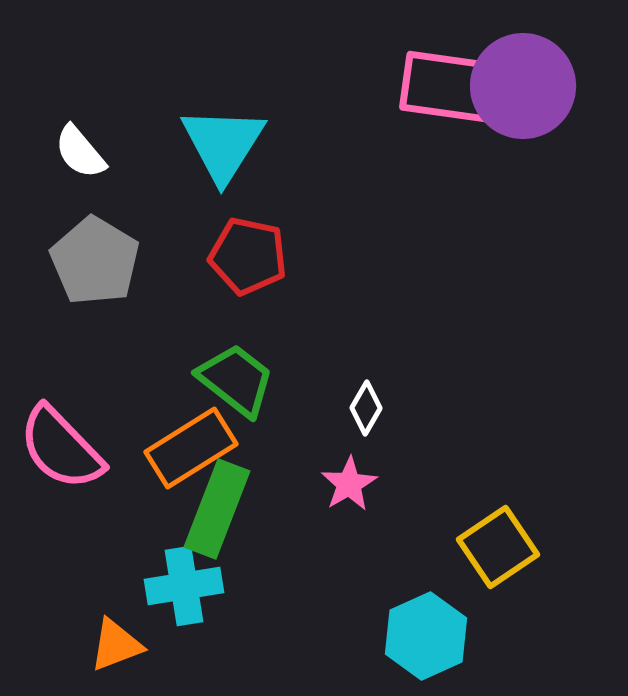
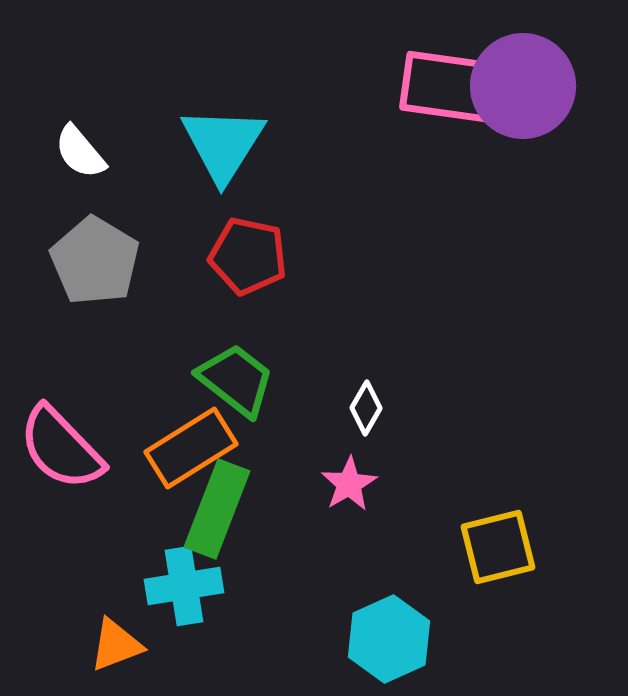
yellow square: rotated 20 degrees clockwise
cyan hexagon: moved 37 px left, 3 px down
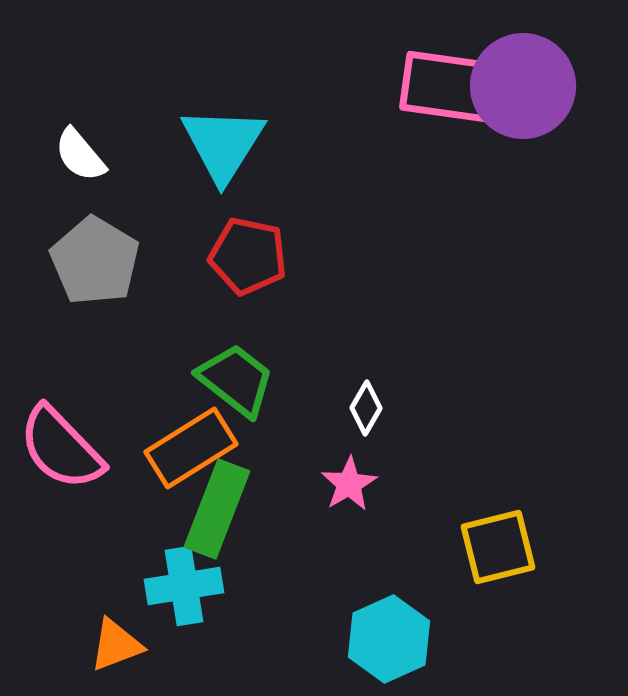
white semicircle: moved 3 px down
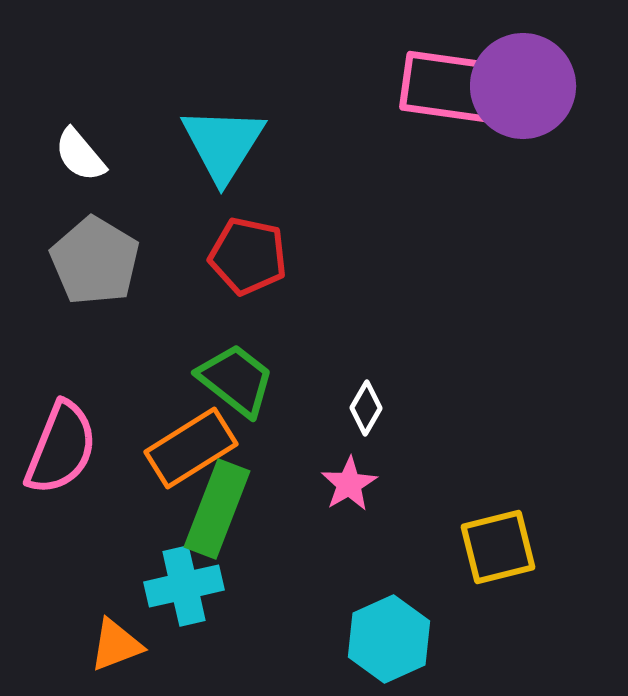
pink semicircle: rotated 114 degrees counterclockwise
cyan cross: rotated 4 degrees counterclockwise
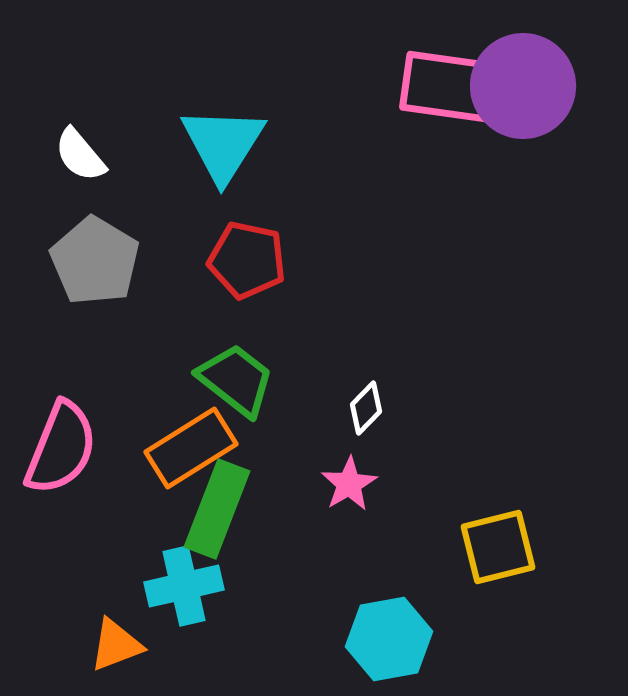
red pentagon: moved 1 px left, 4 px down
white diamond: rotated 14 degrees clockwise
cyan hexagon: rotated 14 degrees clockwise
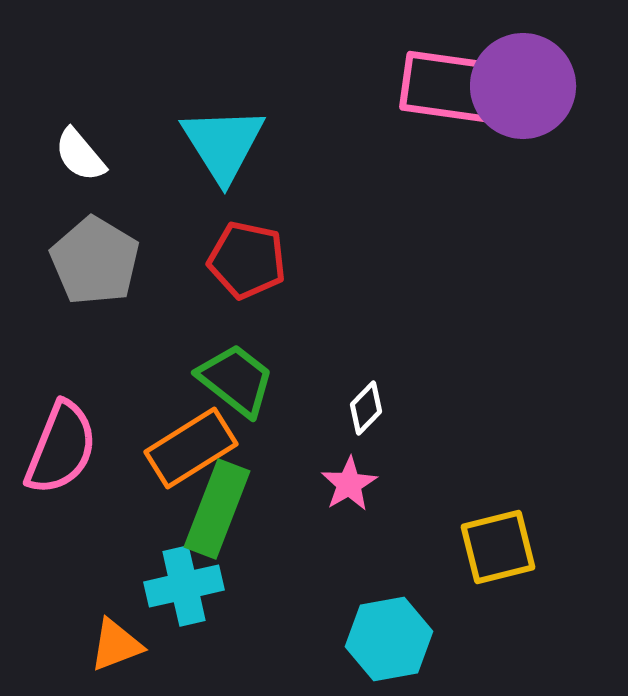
cyan triangle: rotated 4 degrees counterclockwise
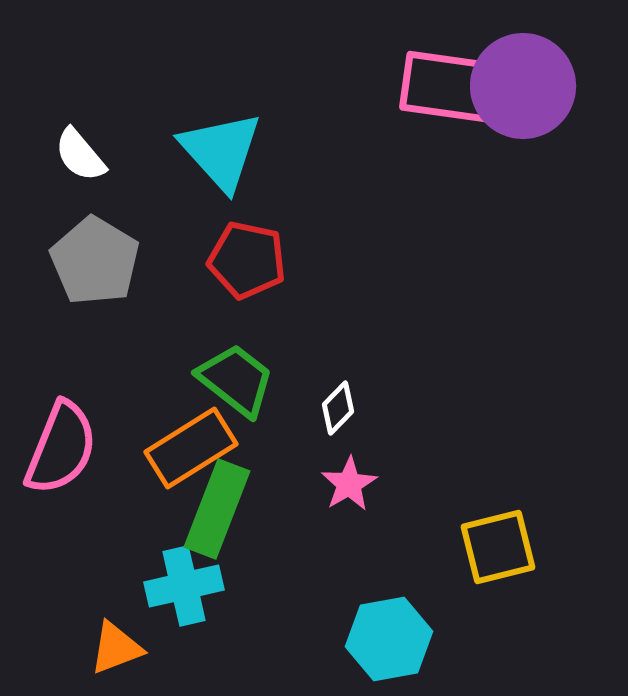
cyan triangle: moved 2 px left, 7 px down; rotated 10 degrees counterclockwise
white diamond: moved 28 px left
orange triangle: moved 3 px down
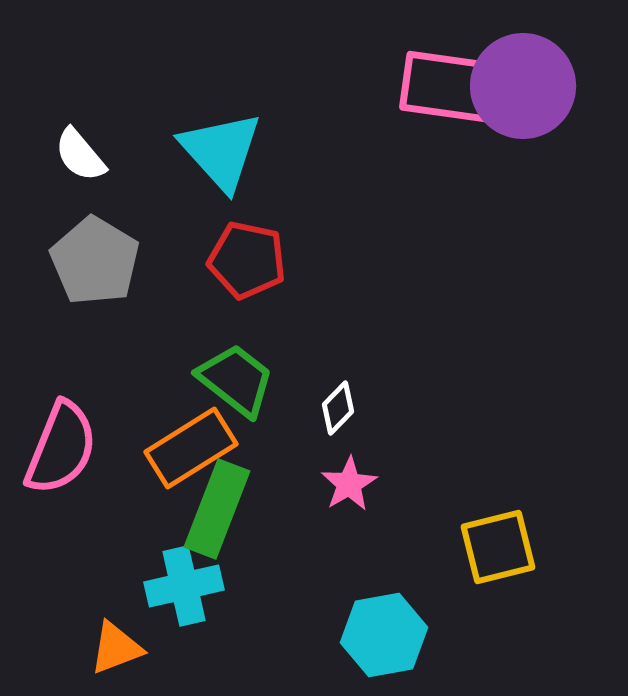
cyan hexagon: moved 5 px left, 4 px up
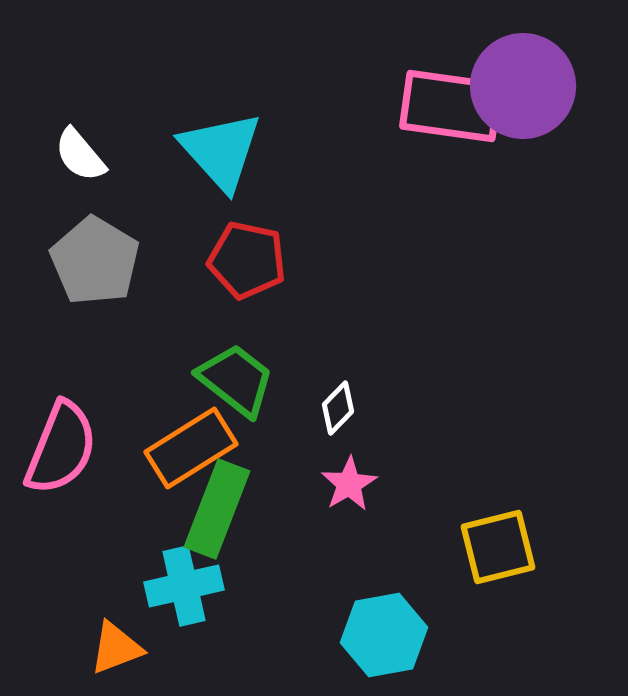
pink rectangle: moved 19 px down
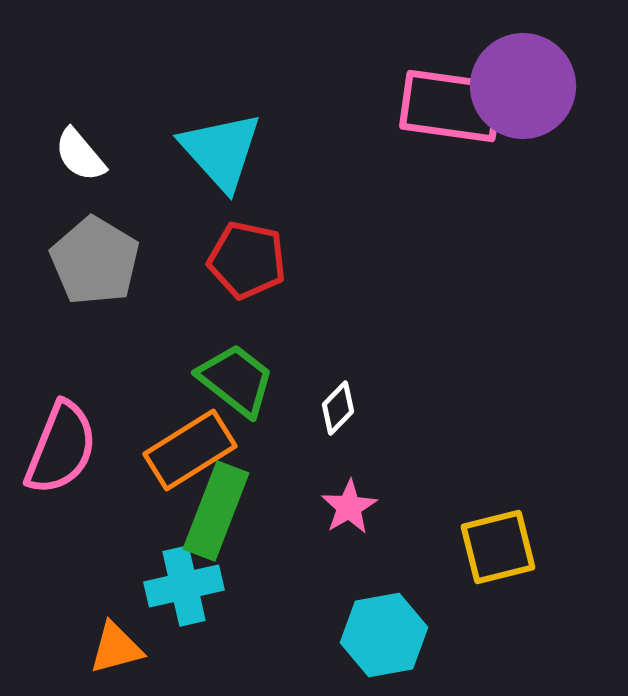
orange rectangle: moved 1 px left, 2 px down
pink star: moved 23 px down
green rectangle: moved 1 px left, 2 px down
orange triangle: rotated 6 degrees clockwise
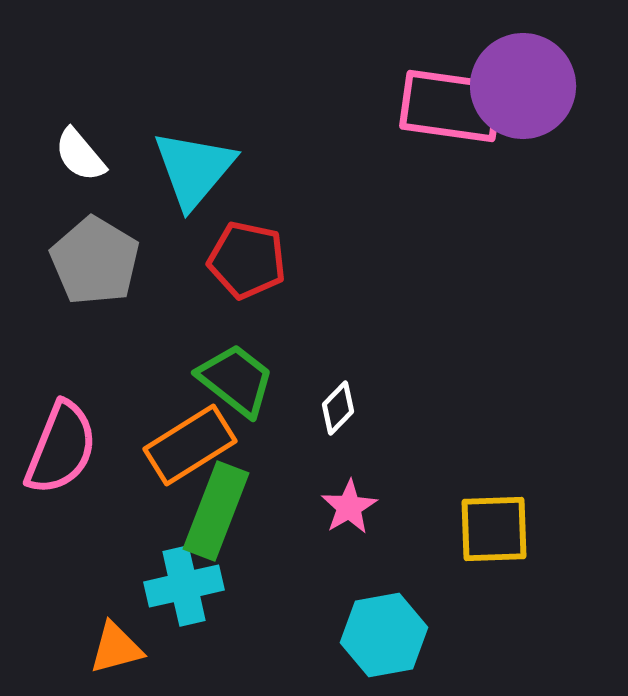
cyan triangle: moved 27 px left, 18 px down; rotated 22 degrees clockwise
orange rectangle: moved 5 px up
yellow square: moved 4 px left, 18 px up; rotated 12 degrees clockwise
